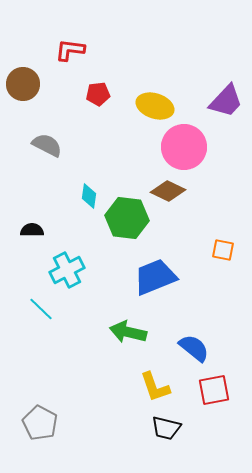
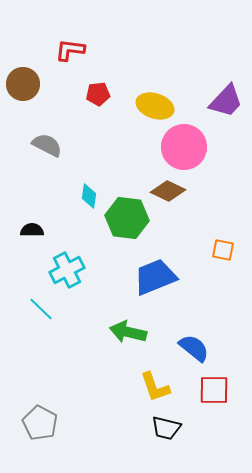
red square: rotated 12 degrees clockwise
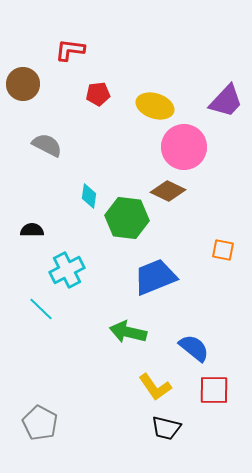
yellow L-shape: rotated 16 degrees counterclockwise
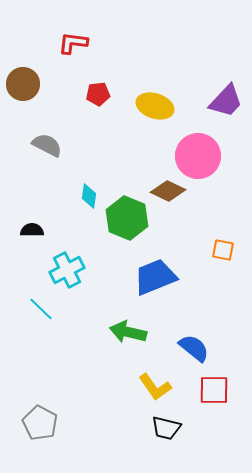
red L-shape: moved 3 px right, 7 px up
pink circle: moved 14 px right, 9 px down
green hexagon: rotated 15 degrees clockwise
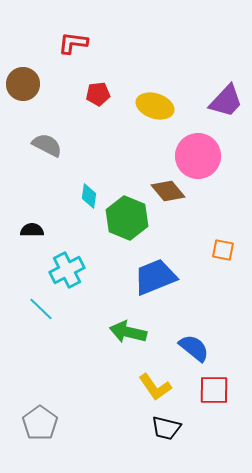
brown diamond: rotated 24 degrees clockwise
gray pentagon: rotated 8 degrees clockwise
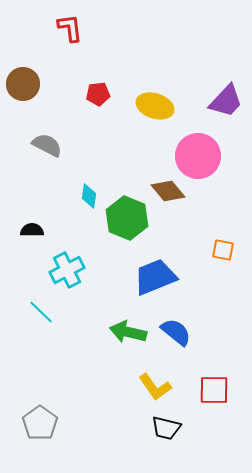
red L-shape: moved 3 px left, 15 px up; rotated 76 degrees clockwise
cyan line: moved 3 px down
blue semicircle: moved 18 px left, 16 px up
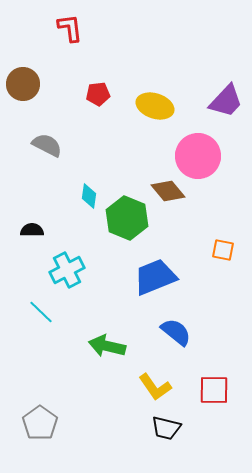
green arrow: moved 21 px left, 14 px down
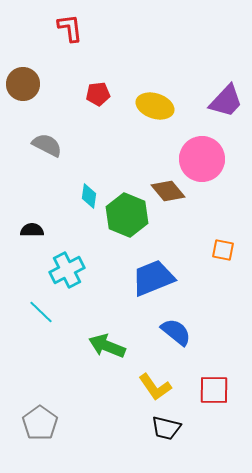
pink circle: moved 4 px right, 3 px down
green hexagon: moved 3 px up
blue trapezoid: moved 2 px left, 1 px down
green arrow: rotated 9 degrees clockwise
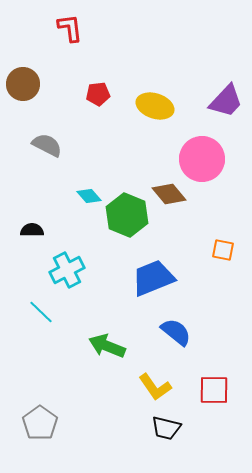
brown diamond: moved 1 px right, 3 px down
cyan diamond: rotated 50 degrees counterclockwise
